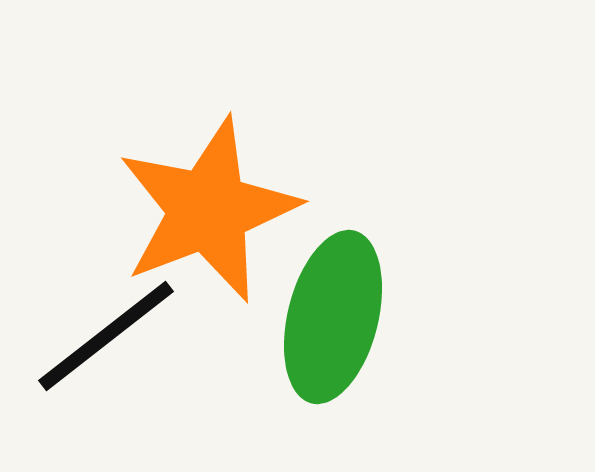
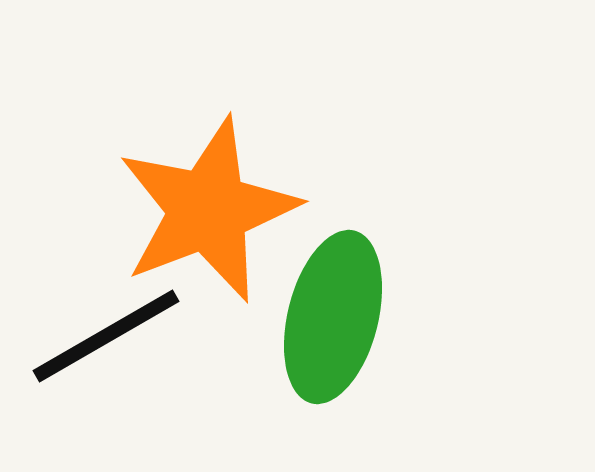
black line: rotated 8 degrees clockwise
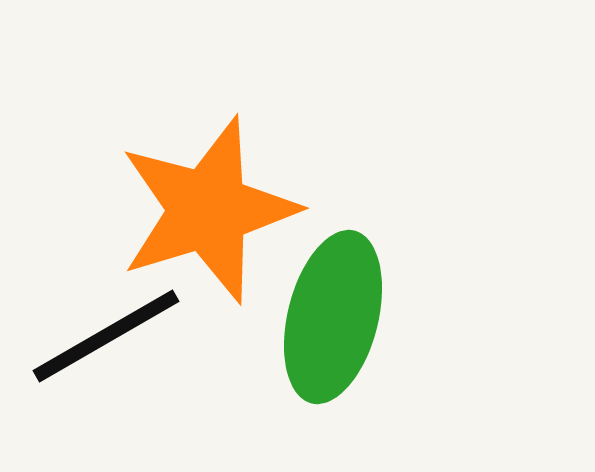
orange star: rotated 4 degrees clockwise
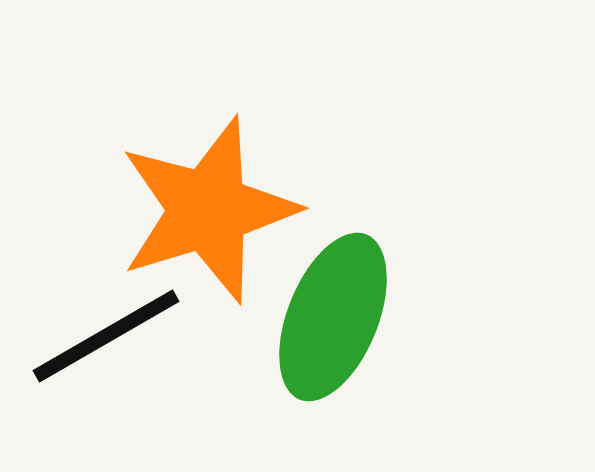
green ellipse: rotated 8 degrees clockwise
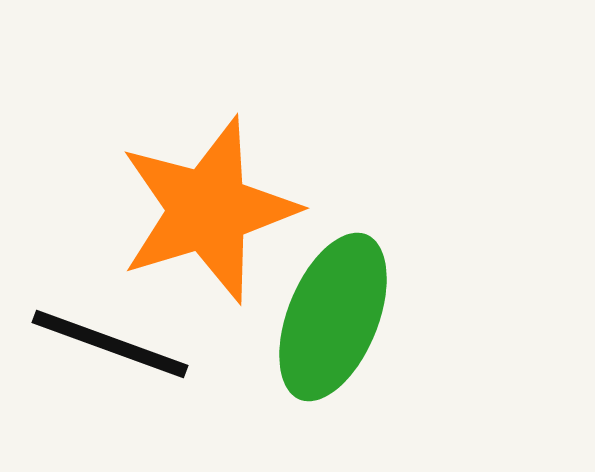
black line: moved 4 px right, 8 px down; rotated 50 degrees clockwise
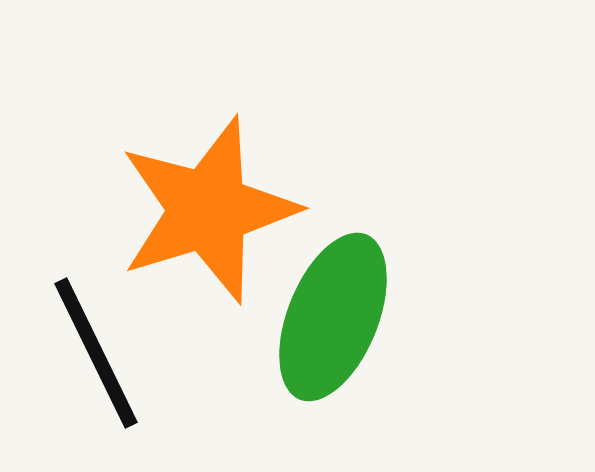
black line: moved 14 px left, 9 px down; rotated 44 degrees clockwise
